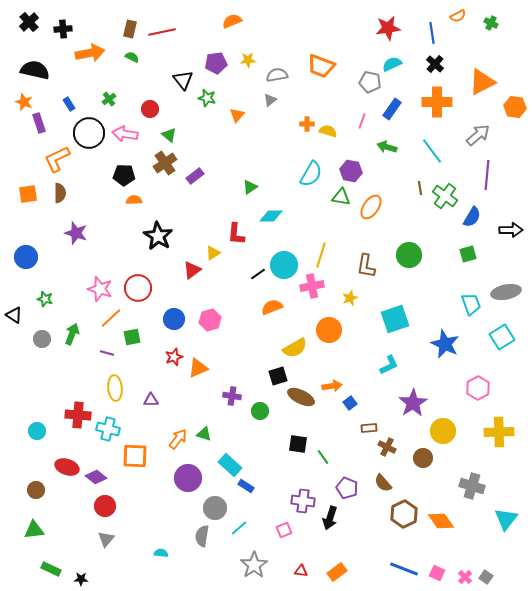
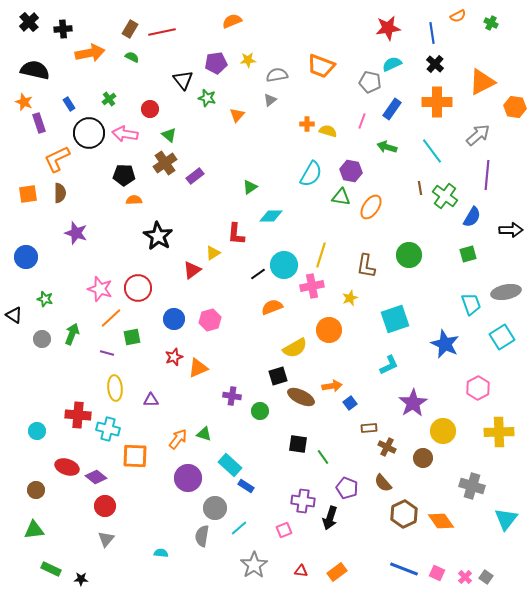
brown rectangle at (130, 29): rotated 18 degrees clockwise
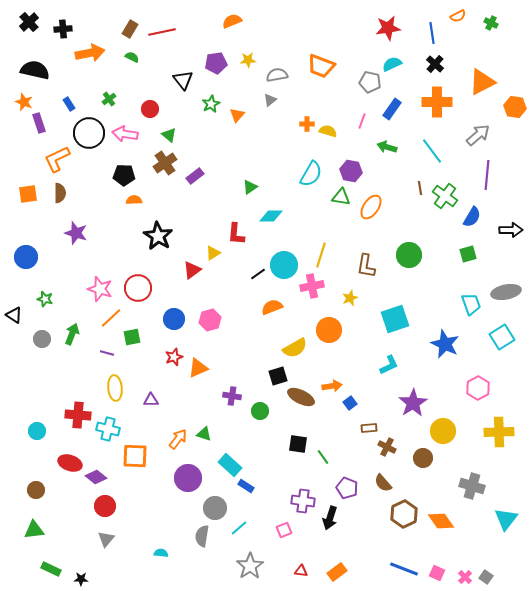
green star at (207, 98): moved 4 px right, 6 px down; rotated 30 degrees clockwise
red ellipse at (67, 467): moved 3 px right, 4 px up
gray star at (254, 565): moved 4 px left, 1 px down
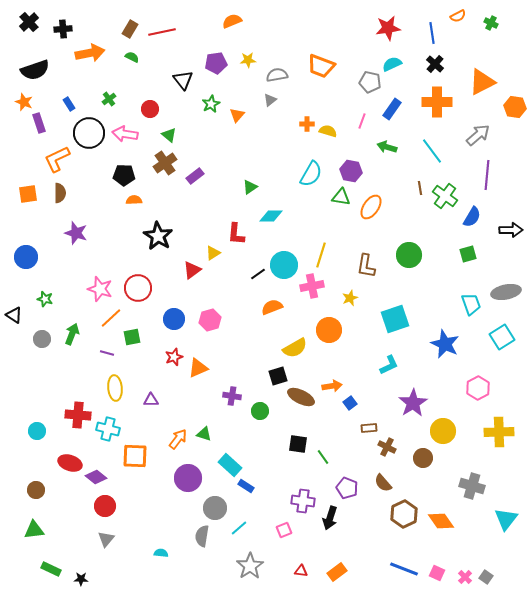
black semicircle at (35, 70): rotated 148 degrees clockwise
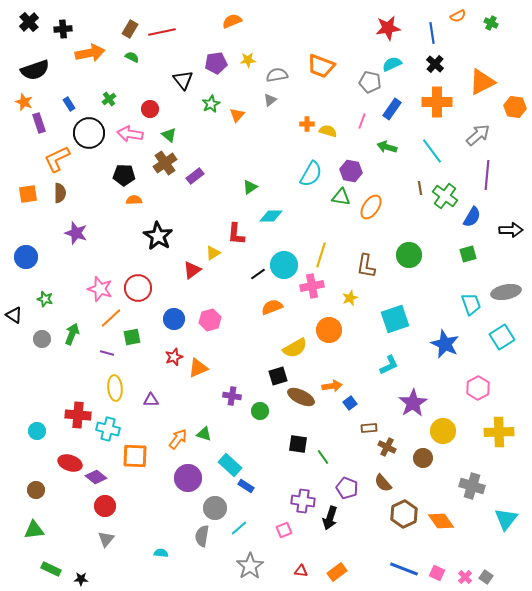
pink arrow at (125, 134): moved 5 px right
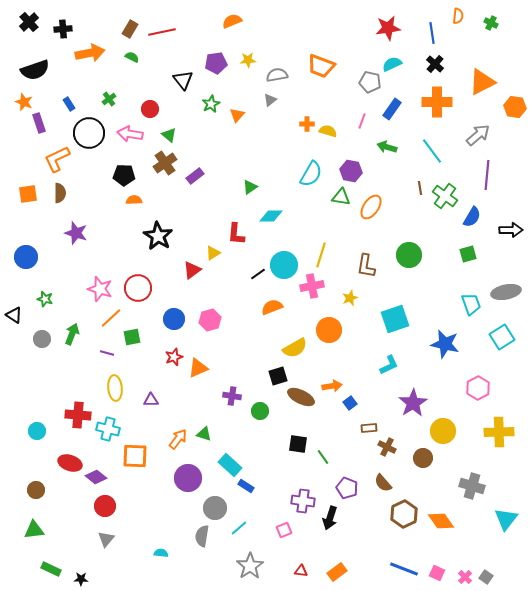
orange semicircle at (458, 16): rotated 56 degrees counterclockwise
blue star at (445, 344): rotated 12 degrees counterclockwise
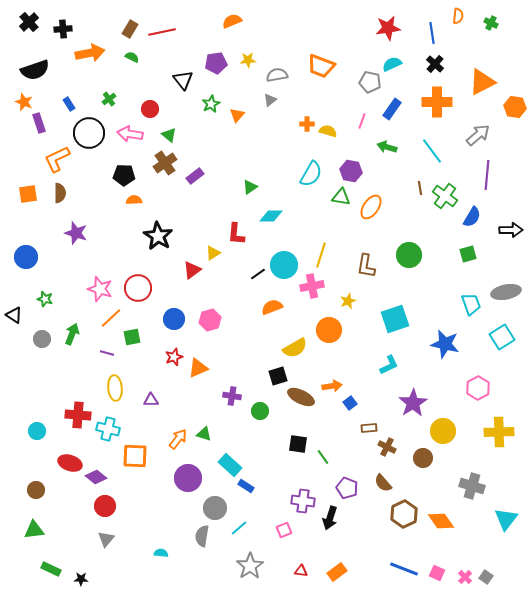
yellow star at (350, 298): moved 2 px left, 3 px down
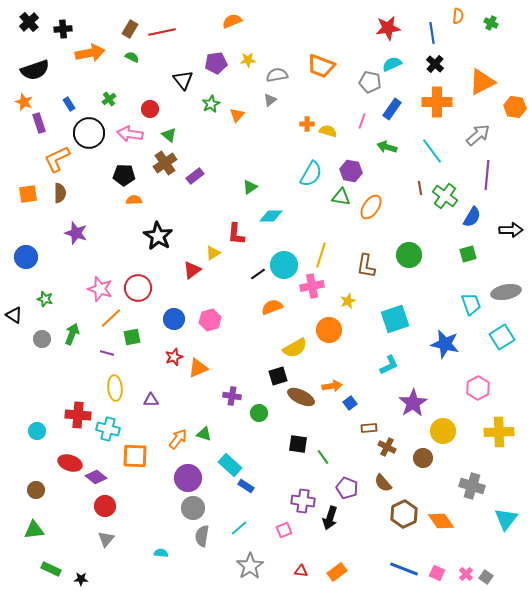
green circle at (260, 411): moved 1 px left, 2 px down
gray circle at (215, 508): moved 22 px left
pink cross at (465, 577): moved 1 px right, 3 px up
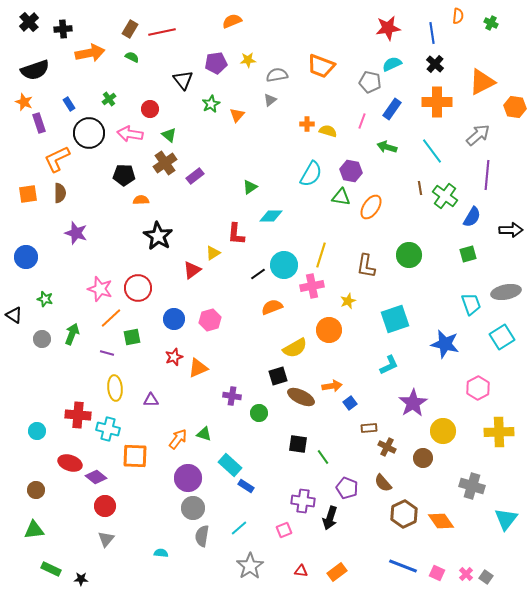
orange semicircle at (134, 200): moved 7 px right
blue line at (404, 569): moved 1 px left, 3 px up
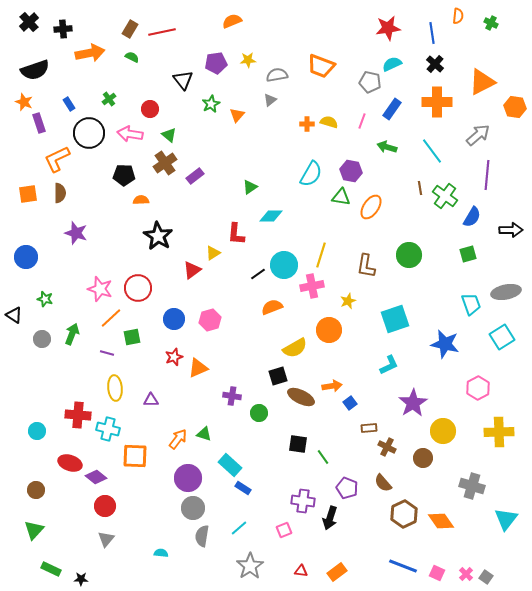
yellow semicircle at (328, 131): moved 1 px right, 9 px up
blue rectangle at (246, 486): moved 3 px left, 2 px down
green triangle at (34, 530): rotated 40 degrees counterclockwise
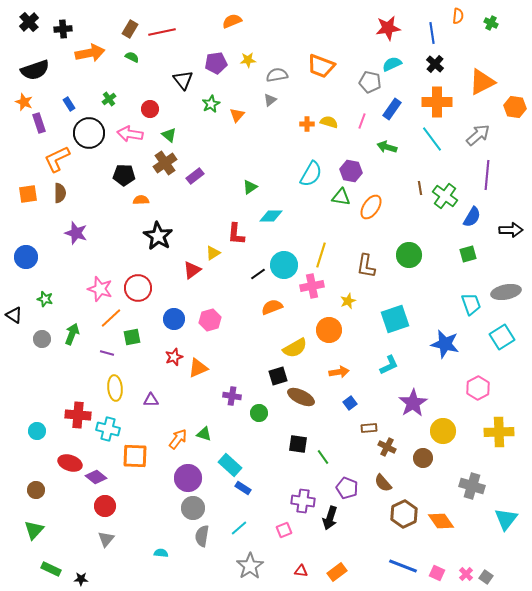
cyan line at (432, 151): moved 12 px up
orange arrow at (332, 386): moved 7 px right, 14 px up
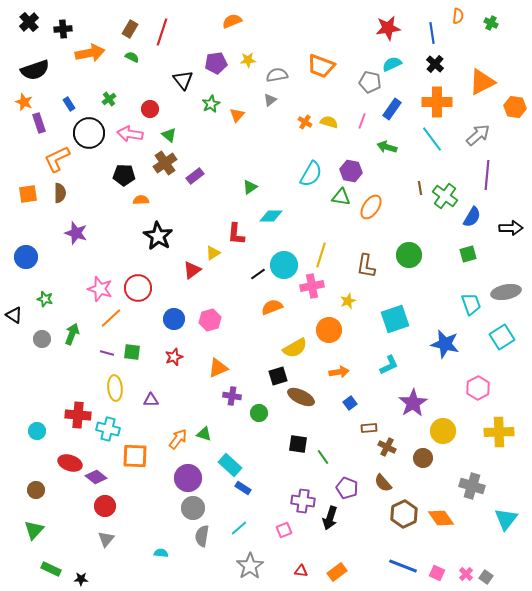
red line at (162, 32): rotated 60 degrees counterclockwise
orange cross at (307, 124): moved 2 px left, 2 px up; rotated 32 degrees clockwise
black arrow at (511, 230): moved 2 px up
green square at (132, 337): moved 15 px down; rotated 18 degrees clockwise
orange triangle at (198, 368): moved 20 px right
orange diamond at (441, 521): moved 3 px up
